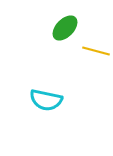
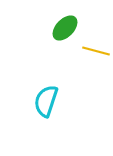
cyan semicircle: moved 1 px down; rotated 96 degrees clockwise
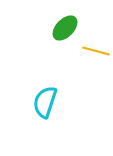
cyan semicircle: moved 1 px left, 1 px down
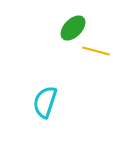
green ellipse: moved 8 px right
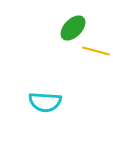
cyan semicircle: rotated 104 degrees counterclockwise
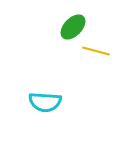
green ellipse: moved 1 px up
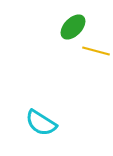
cyan semicircle: moved 4 px left, 21 px down; rotated 28 degrees clockwise
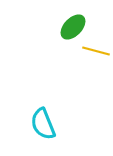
cyan semicircle: moved 2 px right, 1 px down; rotated 36 degrees clockwise
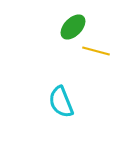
cyan semicircle: moved 18 px right, 22 px up
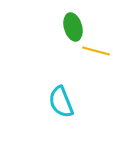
green ellipse: rotated 60 degrees counterclockwise
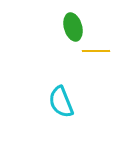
yellow line: rotated 16 degrees counterclockwise
